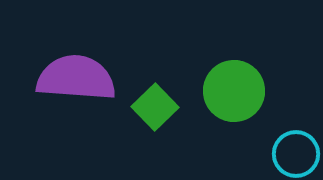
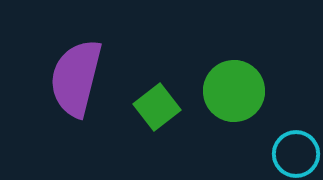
purple semicircle: rotated 80 degrees counterclockwise
green square: moved 2 px right; rotated 6 degrees clockwise
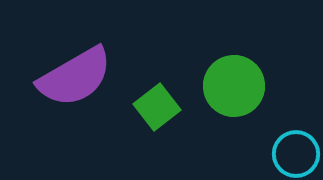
purple semicircle: moved 1 px left, 1 px up; rotated 134 degrees counterclockwise
green circle: moved 5 px up
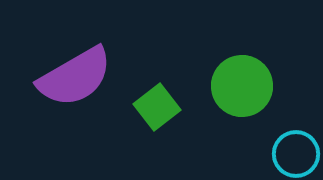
green circle: moved 8 px right
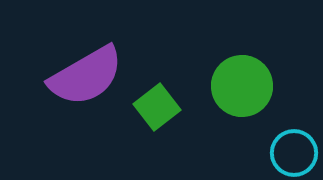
purple semicircle: moved 11 px right, 1 px up
cyan circle: moved 2 px left, 1 px up
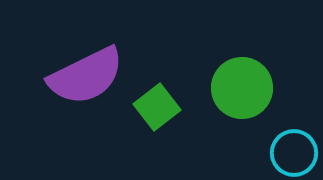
purple semicircle: rotated 4 degrees clockwise
green circle: moved 2 px down
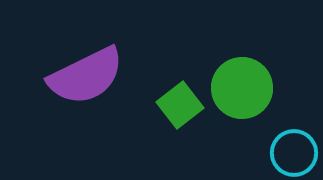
green square: moved 23 px right, 2 px up
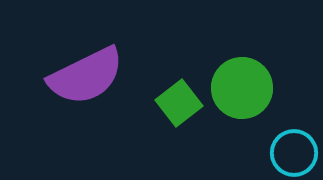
green square: moved 1 px left, 2 px up
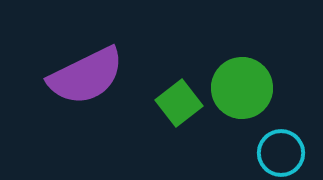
cyan circle: moved 13 px left
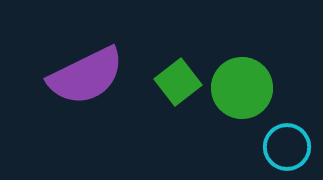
green square: moved 1 px left, 21 px up
cyan circle: moved 6 px right, 6 px up
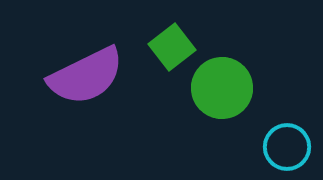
green square: moved 6 px left, 35 px up
green circle: moved 20 px left
